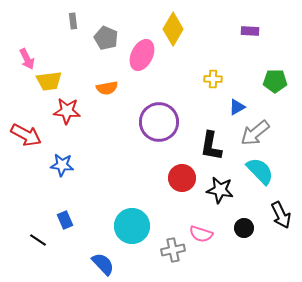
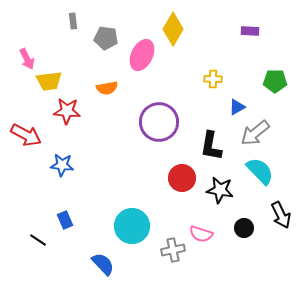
gray pentagon: rotated 15 degrees counterclockwise
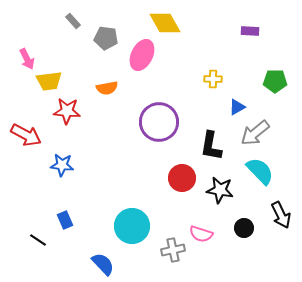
gray rectangle: rotated 35 degrees counterclockwise
yellow diamond: moved 8 px left, 6 px up; rotated 60 degrees counterclockwise
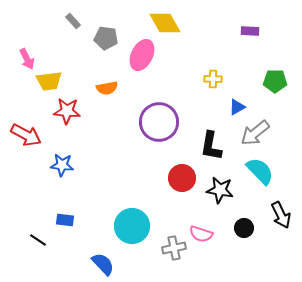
blue rectangle: rotated 60 degrees counterclockwise
gray cross: moved 1 px right, 2 px up
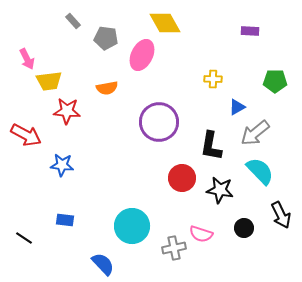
black line: moved 14 px left, 2 px up
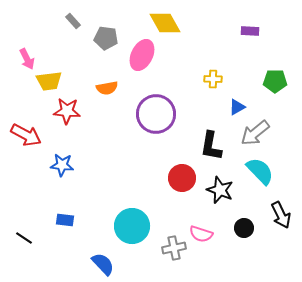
purple circle: moved 3 px left, 8 px up
black star: rotated 12 degrees clockwise
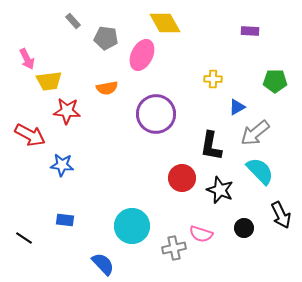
red arrow: moved 4 px right
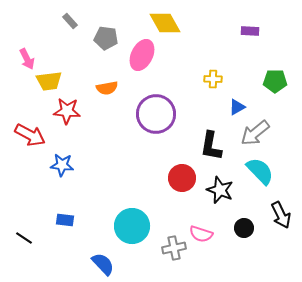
gray rectangle: moved 3 px left
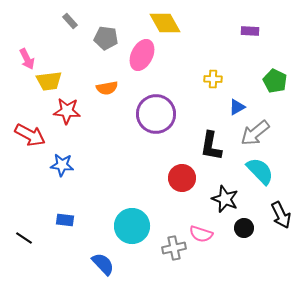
green pentagon: rotated 25 degrees clockwise
black star: moved 5 px right, 9 px down
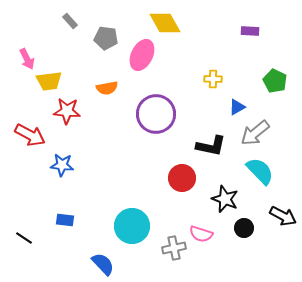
black L-shape: rotated 88 degrees counterclockwise
black arrow: moved 2 px right, 1 px down; rotated 36 degrees counterclockwise
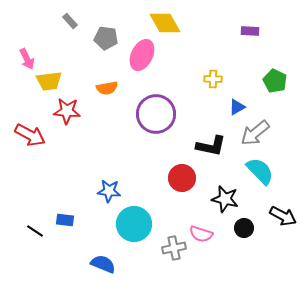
blue star: moved 47 px right, 26 px down
black star: rotated 8 degrees counterclockwise
cyan circle: moved 2 px right, 2 px up
black line: moved 11 px right, 7 px up
blue semicircle: rotated 25 degrees counterclockwise
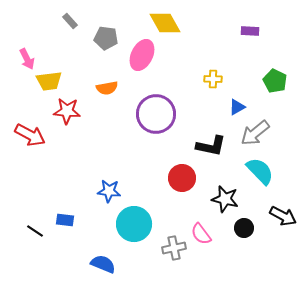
pink semicircle: rotated 35 degrees clockwise
